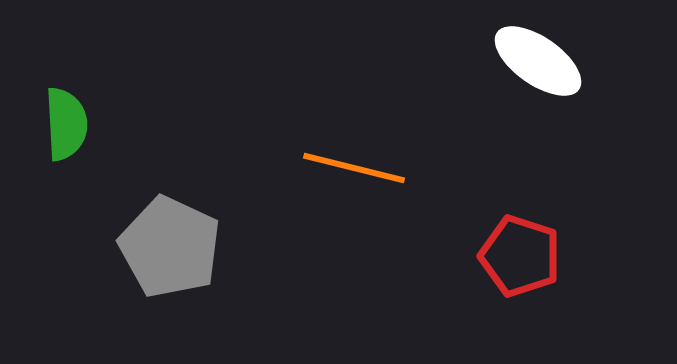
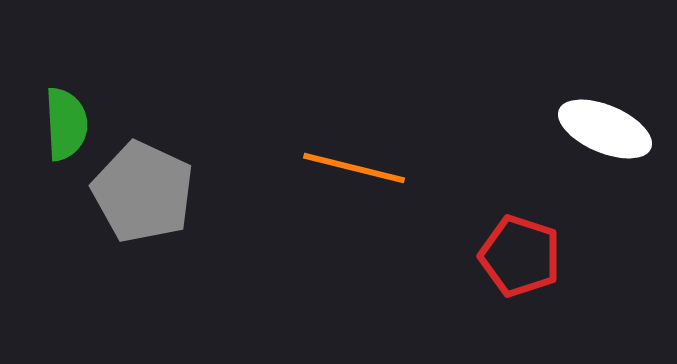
white ellipse: moved 67 px right, 68 px down; rotated 12 degrees counterclockwise
gray pentagon: moved 27 px left, 55 px up
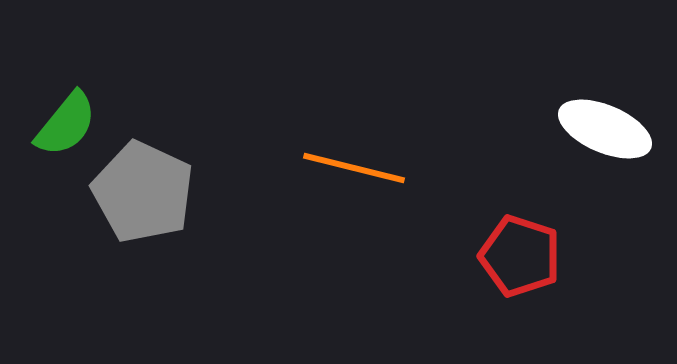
green semicircle: rotated 42 degrees clockwise
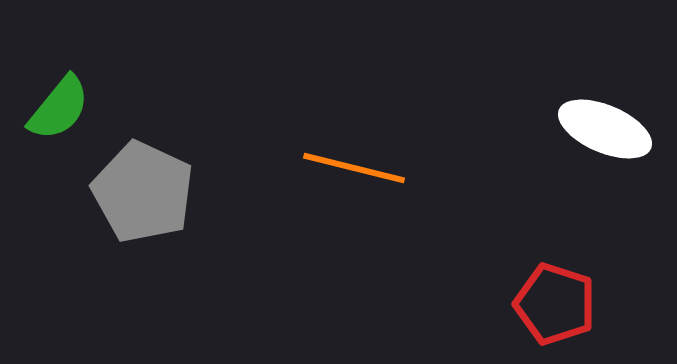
green semicircle: moved 7 px left, 16 px up
red pentagon: moved 35 px right, 48 px down
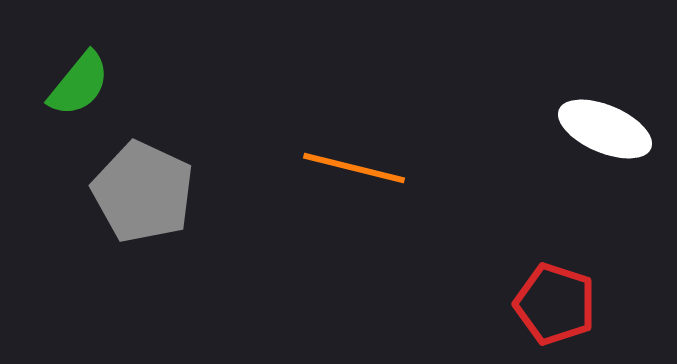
green semicircle: moved 20 px right, 24 px up
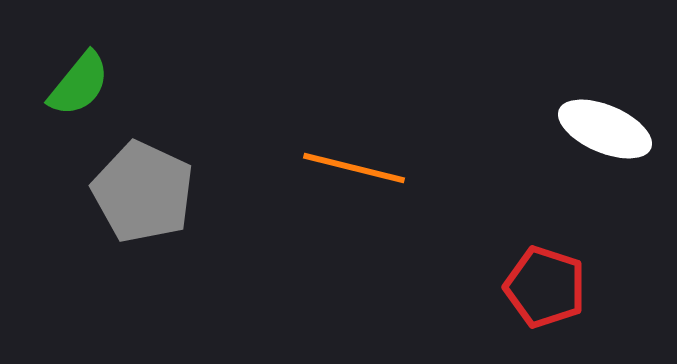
red pentagon: moved 10 px left, 17 px up
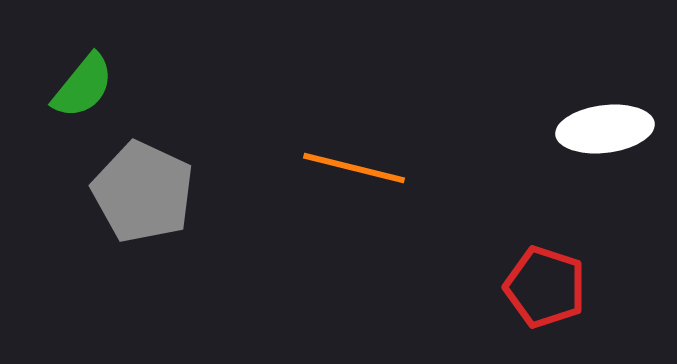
green semicircle: moved 4 px right, 2 px down
white ellipse: rotated 30 degrees counterclockwise
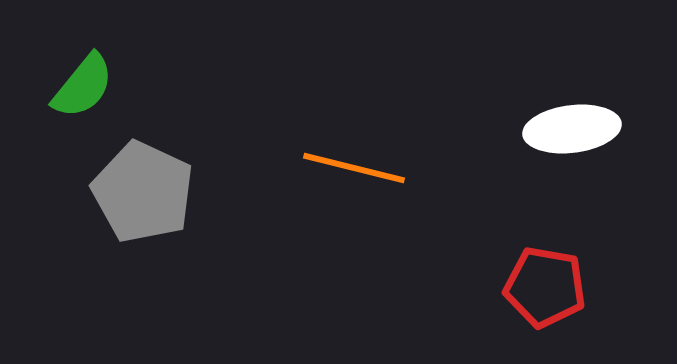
white ellipse: moved 33 px left
red pentagon: rotated 8 degrees counterclockwise
